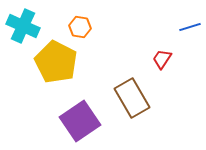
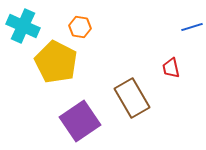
blue line: moved 2 px right
red trapezoid: moved 9 px right, 9 px down; rotated 45 degrees counterclockwise
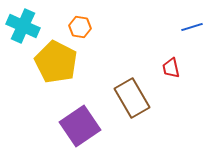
purple square: moved 5 px down
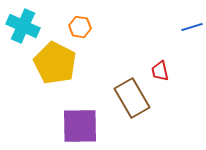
yellow pentagon: moved 1 px left, 1 px down
red trapezoid: moved 11 px left, 3 px down
purple square: rotated 33 degrees clockwise
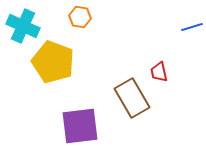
orange hexagon: moved 10 px up
yellow pentagon: moved 2 px left, 1 px up; rotated 6 degrees counterclockwise
red trapezoid: moved 1 px left, 1 px down
purple square: rotated 6 degrees counterclockwise
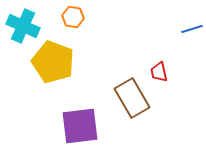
orange hexagon: moved 7 px left
blue line: moved 2 px down
